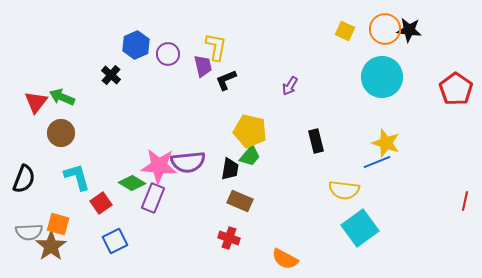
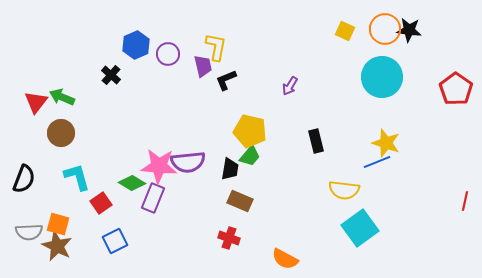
brown star: moved 6 px right; rotated 12 degrees counterclockwise
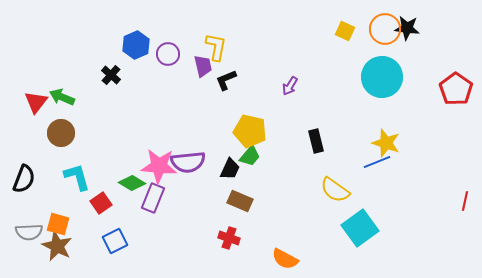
black star: moved 2 px left, 2 px up
black trapezoid: rotated 15 degrees clockwise
yellow semicircle: moved 9 px left; rotated 28 degrees clockwise
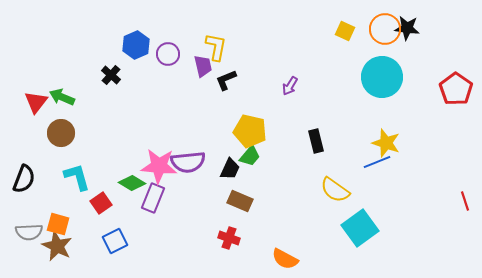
red line: rotated 30 degrees counterclockwise
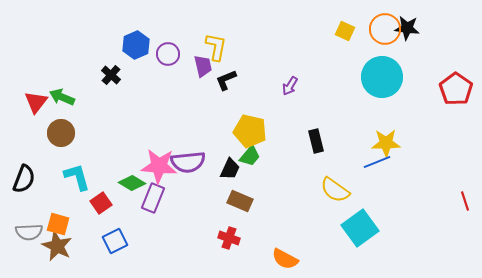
yellow star: rotated 20 degrees counterclockwise
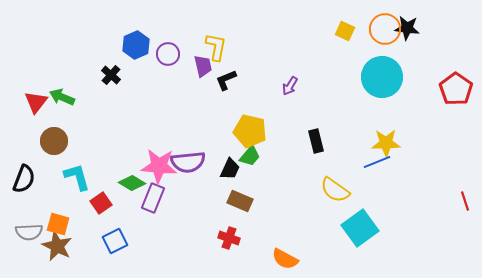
brown circle: moved 7 px left, 8 px down
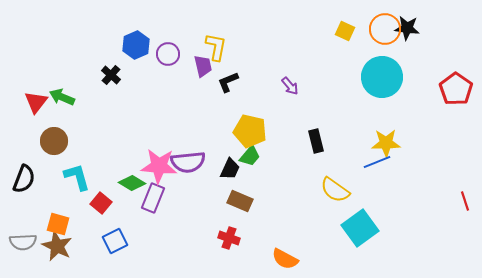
black L-shape: moved 2 px right, 2 px down
purple arrow: rotated 72 degrees counterclockwise
red square: rotated 15 degrees counterclockwise
gray semicircle: moved 6 px left, 10 px down
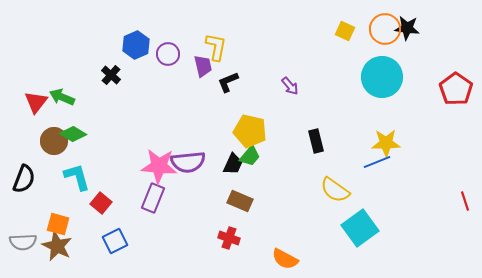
black trapezoid: moved 3 px right, 5 px up
green diamond: moved 59 px left, 49 px up
